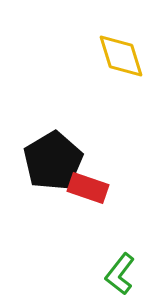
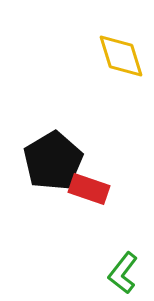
red rectangle: moved 1 px right, 1 px down
green L-shape: moved 3 px right, 1 px up
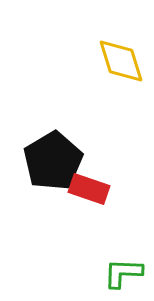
yellow diamond: moved 5 px down
green L-shape: rotated 54 degrees clockwise
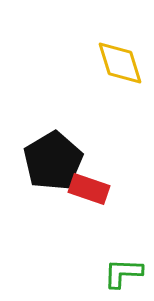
yellow diamond: moved 1 px left, 2 px down
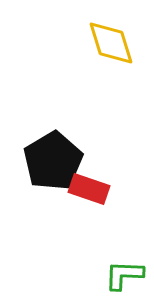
yellow diamond: moved 9 px left, 20 px up
green L-shape: moved 1 px right, 2 px down
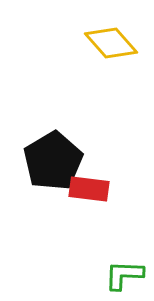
yellow diamond: rotated 24 degrees counterclockwise
red rectangle: rotated 12 degrees counterclockwise
